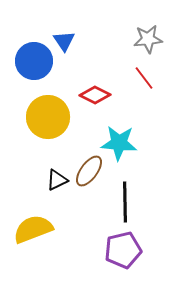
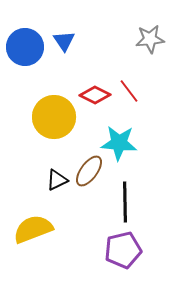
gray star: moved 2 px right
blue circle: moved 9 px left, 14 px up
red line: moved 15 px left, 13 px down
yellow circle: moved 6 px right
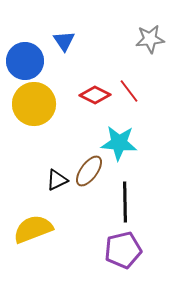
blue circle: moved 14 px down
yellow circle: moved 20 px left, 13 px up
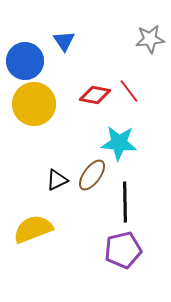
red diamond: rotated 16 degrees counterclockwise
brown ellipse: moved 3 px right, 4 px down
